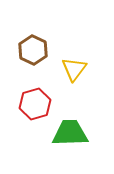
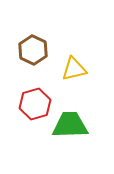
yellow triangle: rotated 40 degrees clockwise
green trapezoid: moved 8 px up
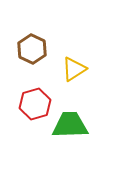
brown hexagon: moved 1 px left, 1 px up
yellow triangle: rotated 20 degrees counterclockwise
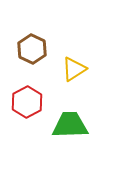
red hexagon: moved 8 px left, 2 px up; rotated 12 degrees counterclockwise
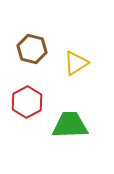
brown hexagon: rotated 12 degrees counterclockwise
yellow triangle: moved 2 px right, 6 px up
